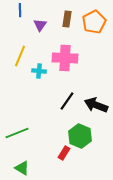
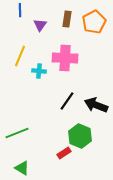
red rectangle: rotated 24 degrees clockwise
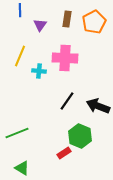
black arrow: moved 2 px right, 1 px down
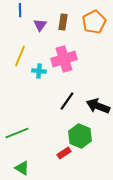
brown rectangle: moved 4 px left, 3 px down
pink cross: moved 1 px left, 1 px down; rotated 20 degrees counterclockwise
